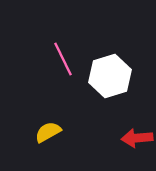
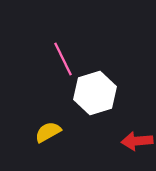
white hexagon: moved 15 px left, 17 px down
red arrow: moved 3 px down
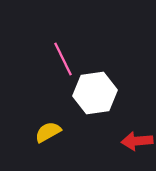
white hexagon: rotated 9 degrees clockwise
